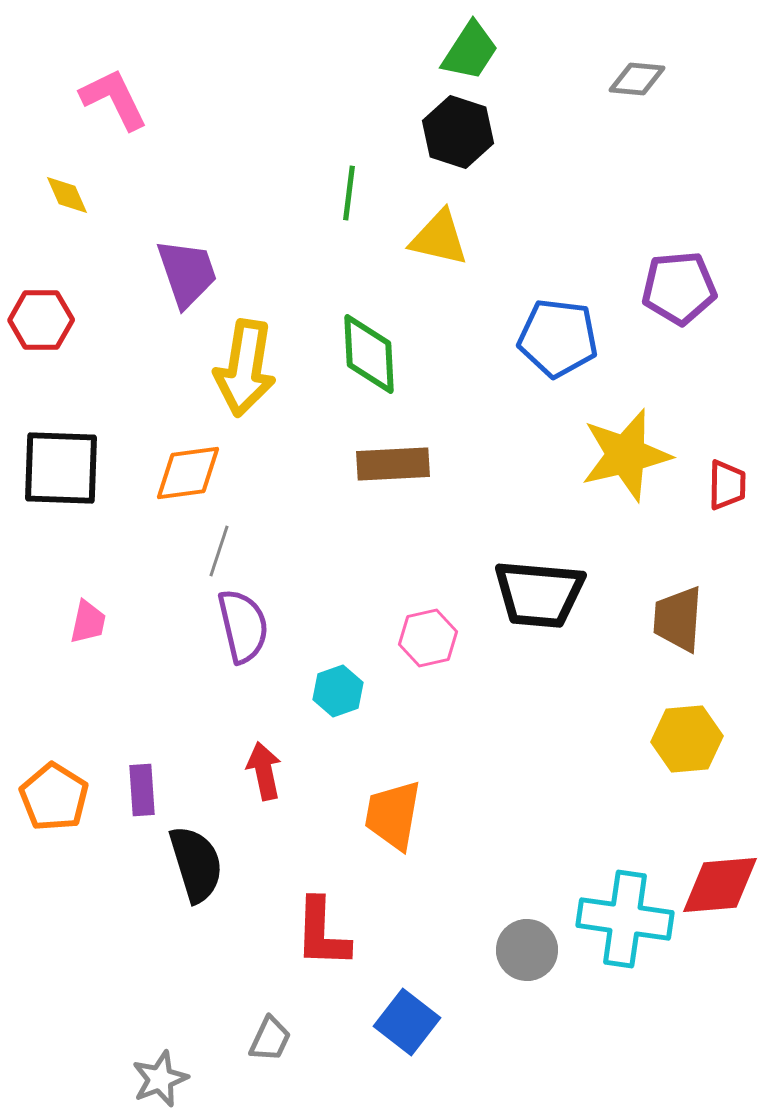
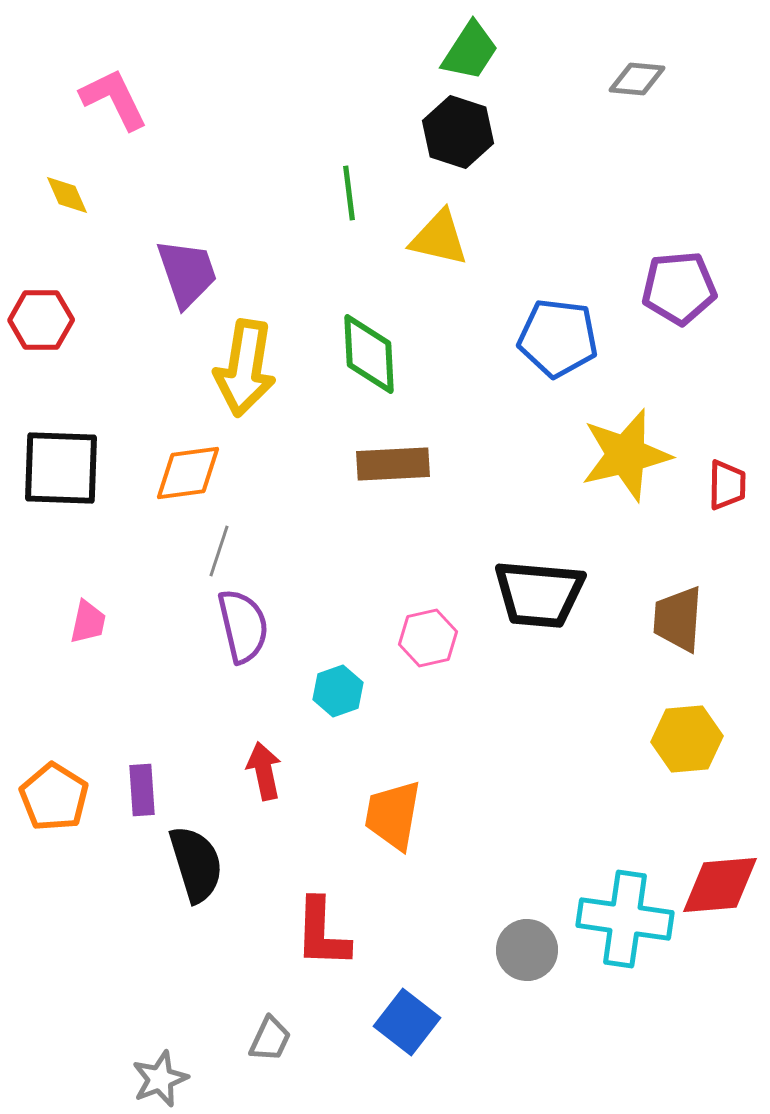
green line: rotated 14 degrees counterclockwise
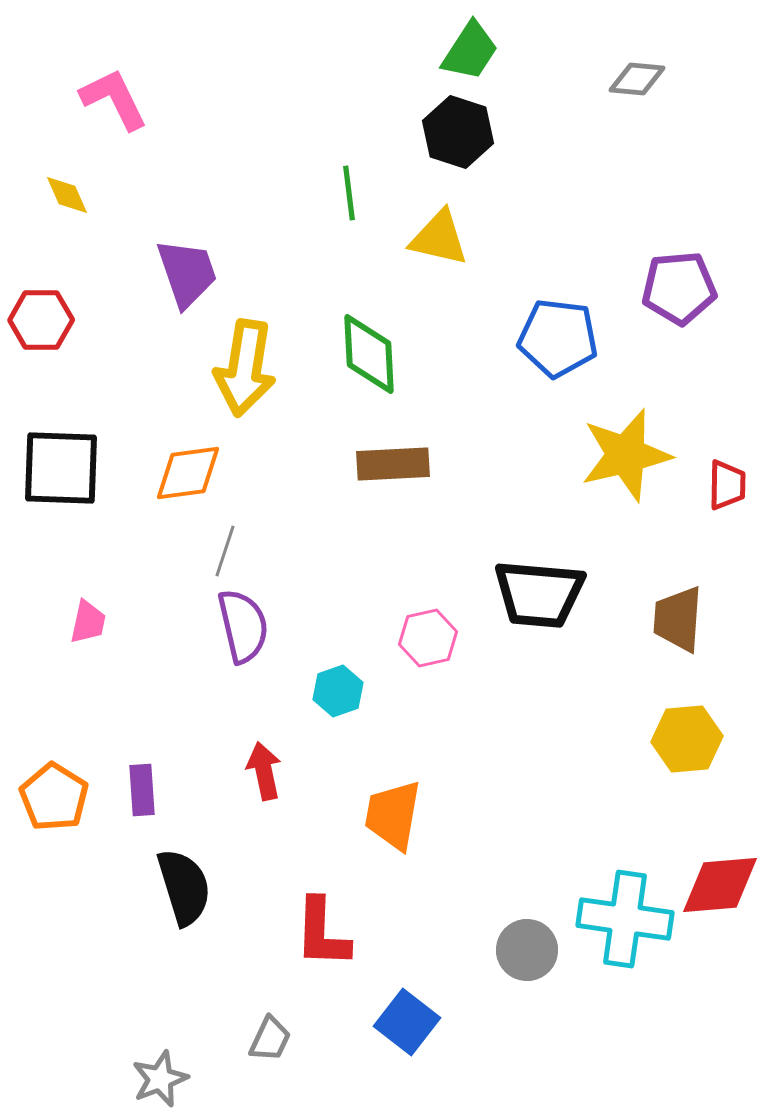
gray line: moved 6 px right
black semicircle: moved 12 px left, 23 px down
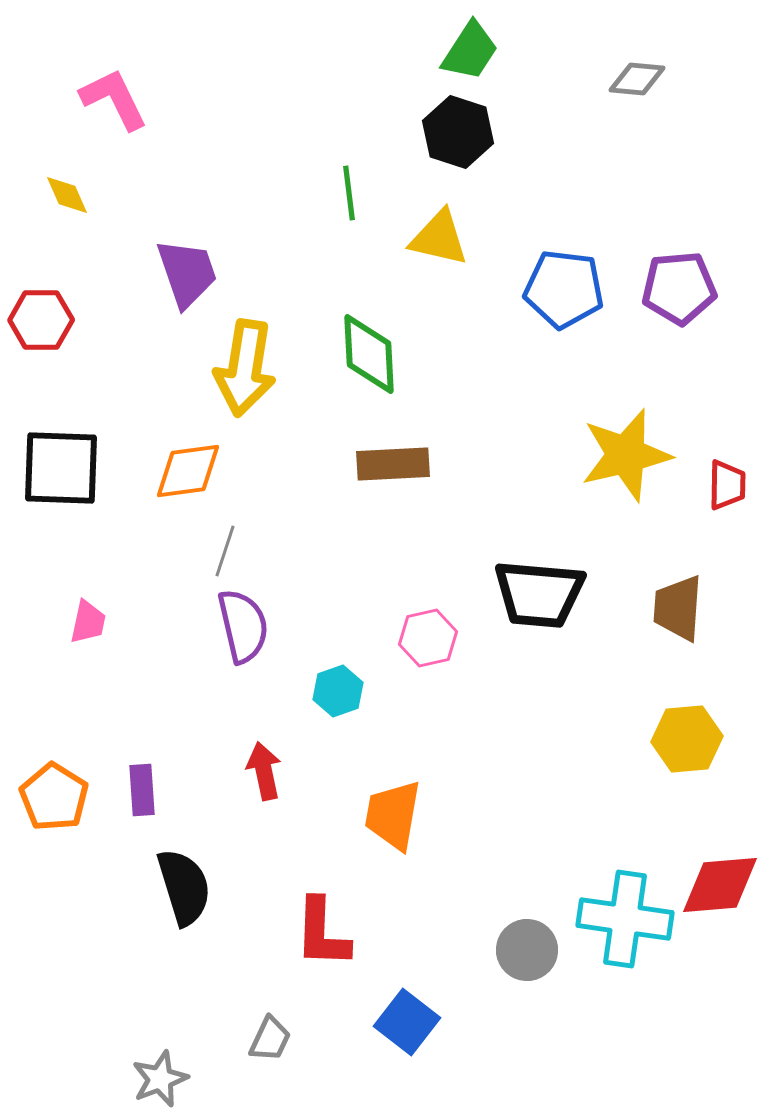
blue pentagon: moved 6 px right, 49 px up
orange diamond: moved 2 px up
brown trapezoid: moved 11 px up
